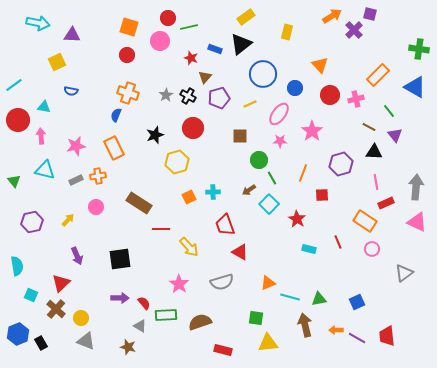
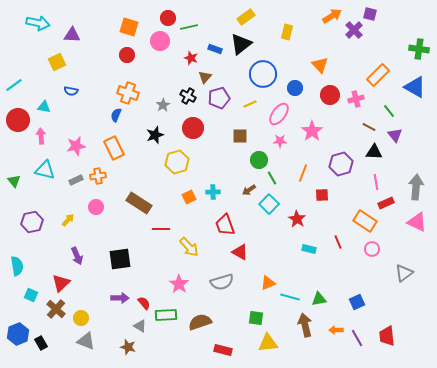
gray star at (166, 95): moved 3 px left, 10 px down
purple line at (357, 338): rotated 30 degrees clockwise
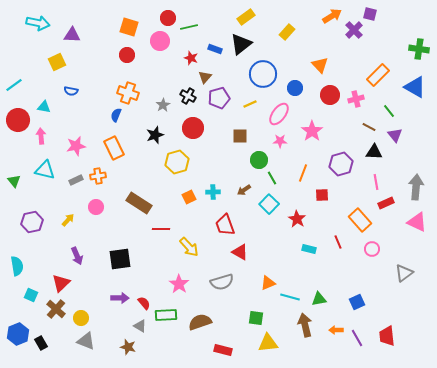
yellow rectangle at (287, 32): rotated 28 degrees clockwise
brown arrow at (249, 190): moved 5 px left
orange rectangle at (365, 221): moved 5 px left, 1 px up; rotated 15 degrees clockwise
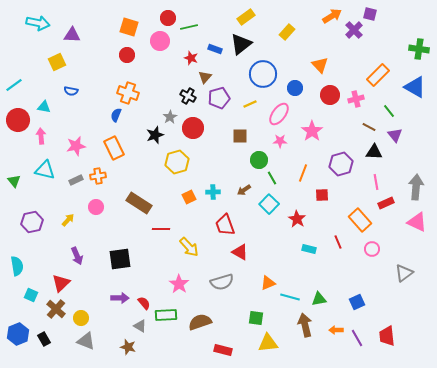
gray star at (163, 105): moved 7 px right, 12 px down
black rectangle at (41, 343): moved 3 px right, 4 px up
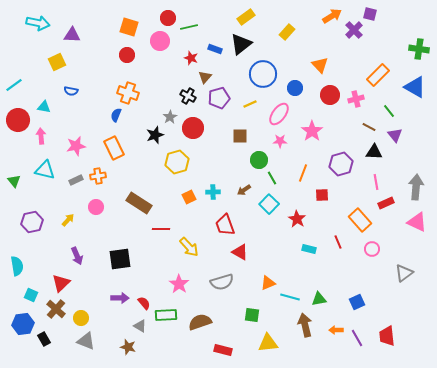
green square at (256, 318): moved 4 px left, 3 px up
blue hexagon at (18, 334): moved 5 px right, 10 px up; rotated 15 degrees clockwise
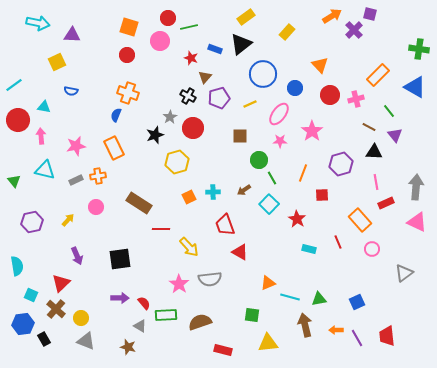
gray semicircle at (222, 282): moved 12 px left, 3 px up; rotated 10 degrees clockwise
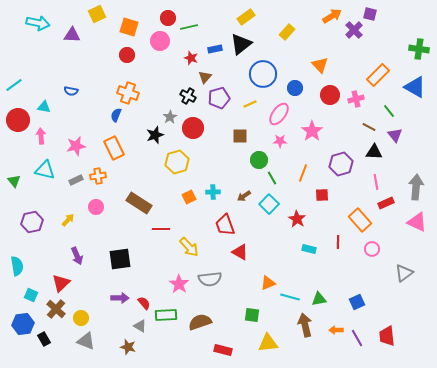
blue rectangle at (215, 49): rotated 32 degrees counterclockwise
yellow square at (57, 62): moved 40 px right, 48 px up
brown arrow at (244, 190): moved 6 px down
red line at (338, 242): rotated 24 degrees clockwise
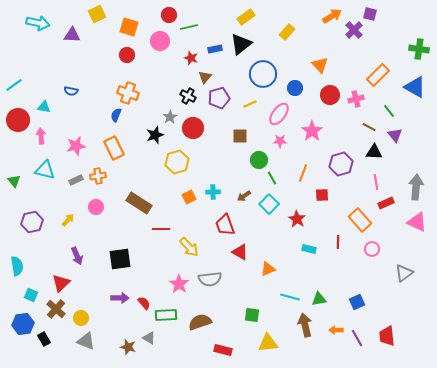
red circle at (168, 18): moved 1 px right, 3 px up
orange triangle at (268, 283): moved 14 px up
gray triangle at (140, 326): moved 9 px right, 12 px down
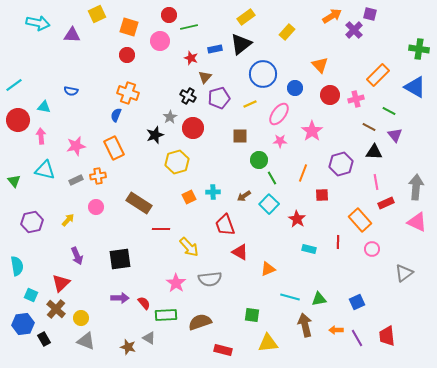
green line at (389, 111): rotated 24 degrees counterclockwise
pink star at (179, 284): moved 3 px left, 1 px up
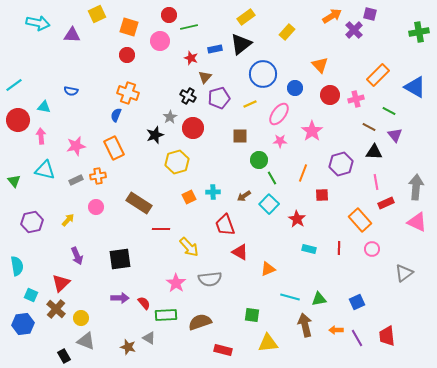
green cross at (419, 49): moved 17 px up; rotated 18 degrees counterclockwise
red line at (338, 242): moved 1 px right, 6 px down
black rectangle at (44, 339): moved 20 px right, 17 px down
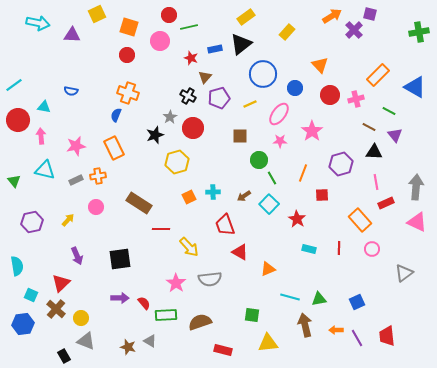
gray triangle at (149, 338): moved 1 px right, 3 px down
